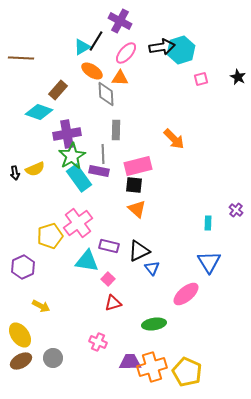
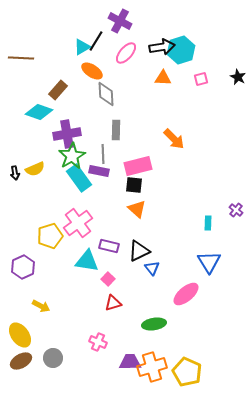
orange triangle at (120, 78): moved 43 px right
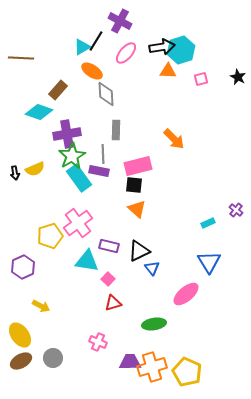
orange triangle at (163, 78): moved 5 px right, 7 px up
cyan rectangle at (208, 223): rotated 64 degrees clockwise
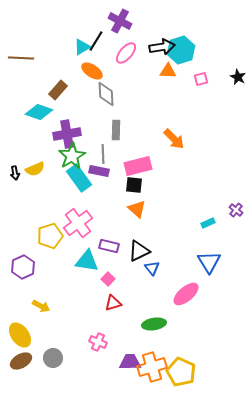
yellow pentagon at (187, 372): moved 6 px left
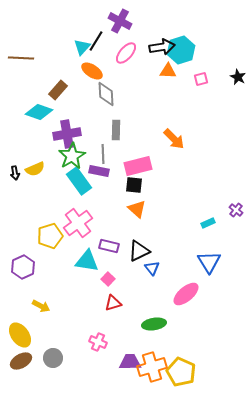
cyan triangle at (82, 47): rotated 18 degrees counterclockwise
cyan rectangle at (79, 178): moved 3 px down
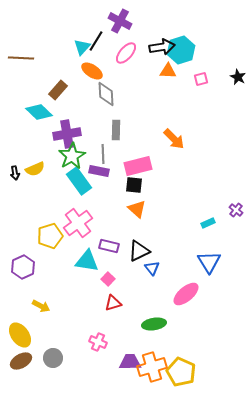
cyan diamond at (39, 112): rotated 24 degrees clockwise
